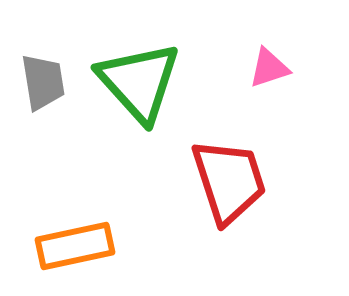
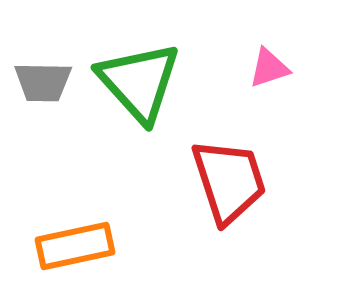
gray trapezoid: rotated 100 degrees clockwise
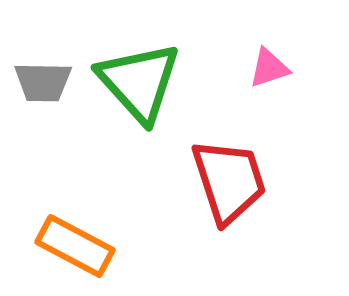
orange rectangle: rotated 40 degrees clockwise
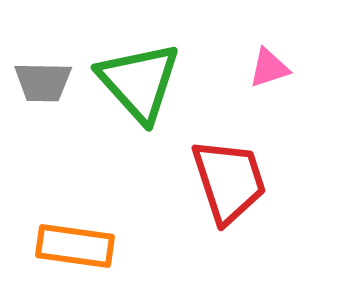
orange rectangle: rotated 20 degrees counterclockwise
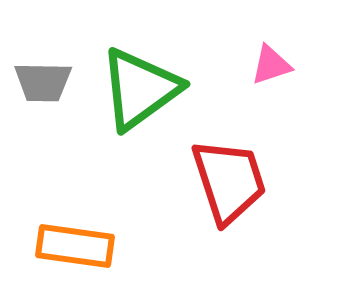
pink triangle: moved 2 px right, 3 px up
green triangle: moved 1 px right, 7 px down; rotated 36 degrees clockwise
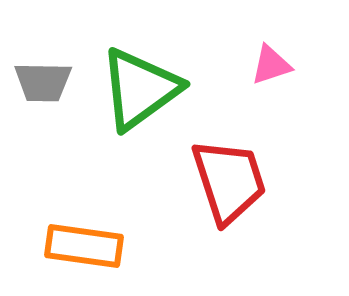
orange rectangle: moved 9 px right
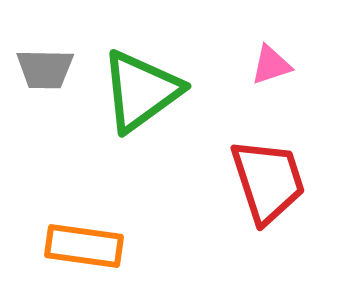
gray trapezoid: moved 2 px right, 13 px up
green triangle: moved 1 px right, 2 px down
red trapezoid: moved 39 px right
